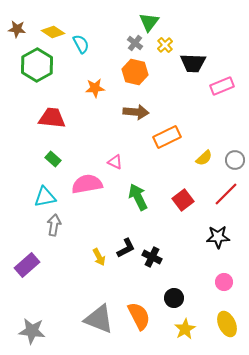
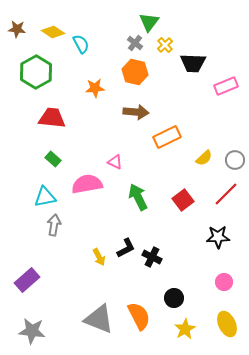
green hexagon: moved 1 px left, 7 px down
pink rectangle: moved 4 px right
purple rectangle: moved 15 px down
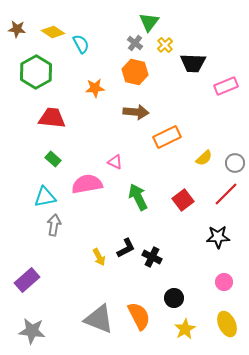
gray circle: moved 3 px down
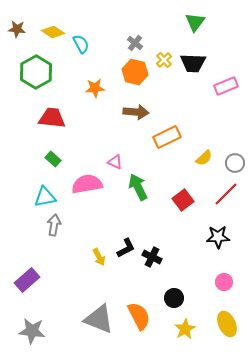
green triangle: moved 46 px right
yellow cross: moved 1 px left, 15 px down
green arrow: moved 10 px up
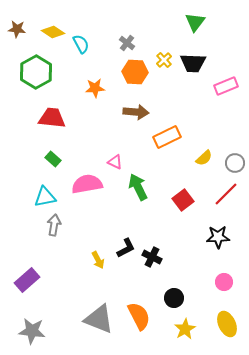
gray cross: moved 8 px left
orange hexagon: rotated 10 degrees counterclockwise
yellow arrow: moved 1 px left, 3 px down
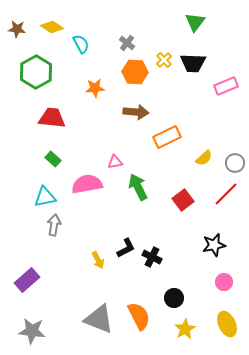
yellow diamond: moved 1 px left, 5 px up
pink triangle: rotated 35 degrees counterclockwise
black star: moved 4 px left, 8 px down; rotated 10 degrees counterclockwise
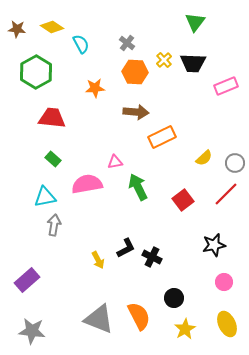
orange rectangle: moved 5 px left
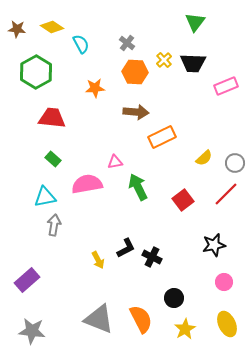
orange semicircle: moved 2 px right, 3 px down
